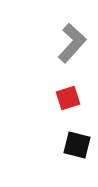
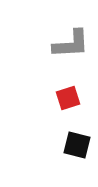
gray L-shape: moved 1 px left, 1 px down; rotated 45 degrees clockwise
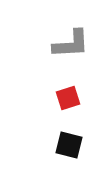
black square: moved 8 px left
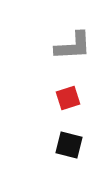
gray L-shape: moved 2 px right, 2 px down
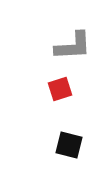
red square: moved 8 px left, 9 px up
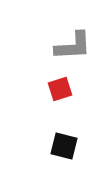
black square: moved 5 px left, 1 px down
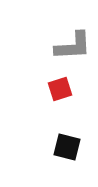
black square: moved 3 px right, 1 px down
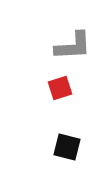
red square: moved 1 px up
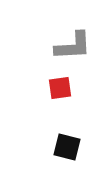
red square: rotated 10 degrees clockwise
